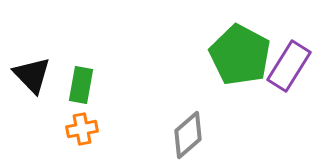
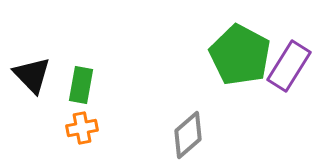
orange cross: moved 1 px up
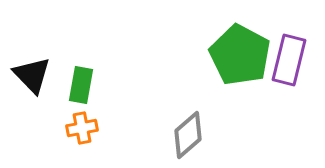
purple rectangle: moved 6 px up; rotated 18 degrees counterclockwise
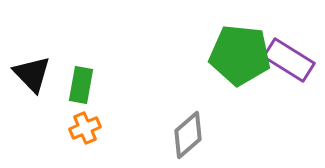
green pentagon: rotated 22 degrees counterclockwise
purple rectangle: rotated 72 degrees counterclockwise
black triangle: moved 1 px up
orange cross: moved 3 px right; rotated 12 degrees counterclockwise
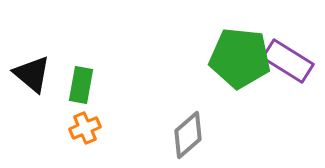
green pentagon: moved 3 px down
purple rectangle: moved 1 px left, 1 px down
black triangle: rotated 6 degrees counterclockwise
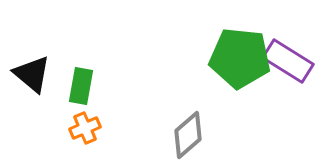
green rectangle: moved 1 px down
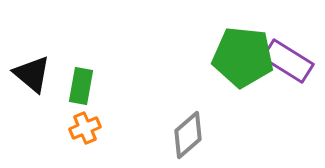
green pentagon: moved 3 px right, 1 px up
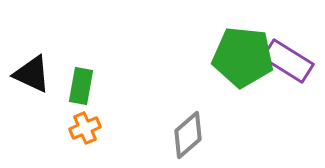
black triangle: rotated 15 degrees counterclockwise
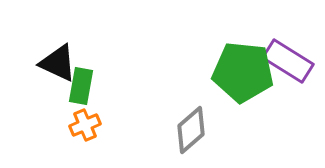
green pentagon: moved 15 px down
black triangle: moved 26 px right, 11 px up
orange cross: moved 3 px up
gray diamond: moved 3 px right, 5 px up
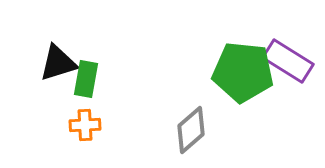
black triangle: rotated 42 degrees counterclockwise
green rectangle: moved 5 px right, 7 px up
orange cross: rotated 20 degrees clockwise
